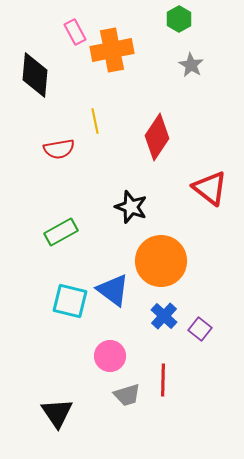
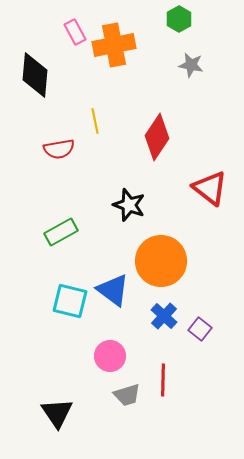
orange cross: moved 2 px right, 5 px up
gray star: rotated 20 degrees counterclockwise
black star: moved 2 px left, 2 px up
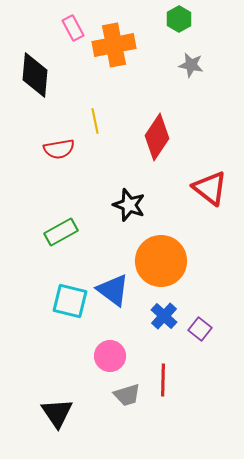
pink rectangle: moved 2 px left, 4 px up
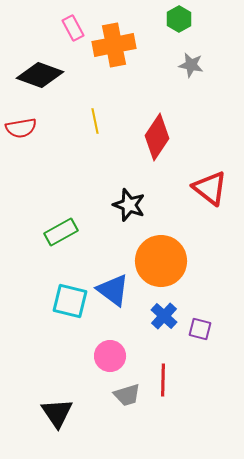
black diamond: moved 5 px right; rotated 75 degrees counterclockwise
red semicircle: moved 38 px left, 21 px up
purple square: rotated 25 degrees counterclockwise
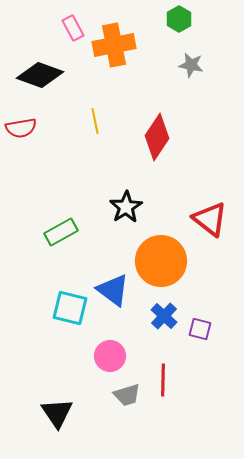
red triangle: moved 31 px down
black star: moved 3 px left, 2 px down; rotated 20 degrees clockwise
cyan square: moved 7 px down
